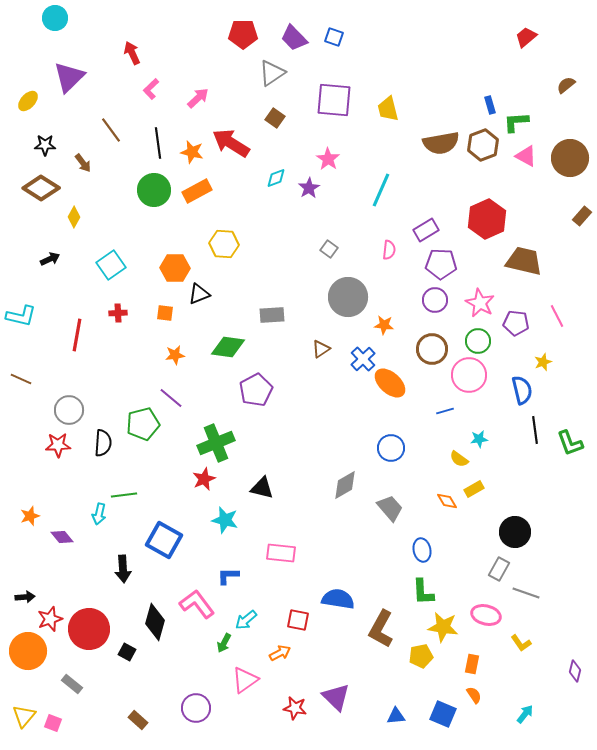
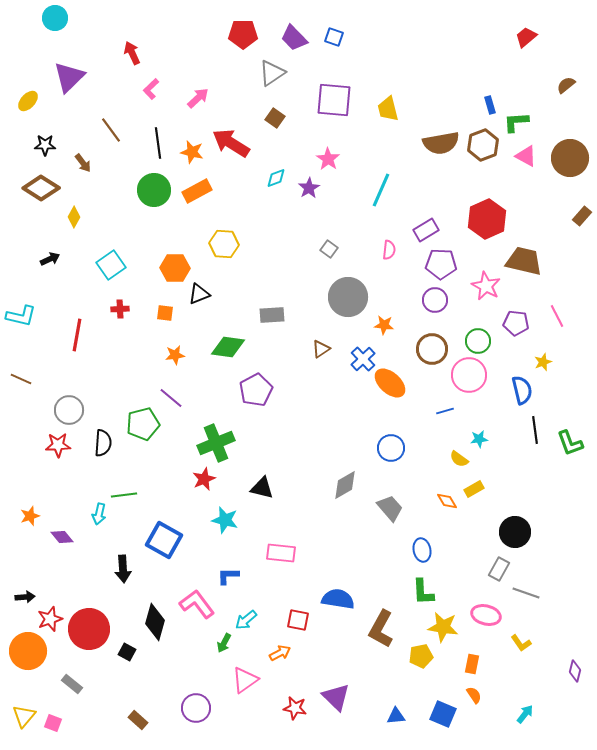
pink star at (480, 303): moved 6 px right, 17 px up
red cross at (118, 313): moved 2 px right, 4 px up
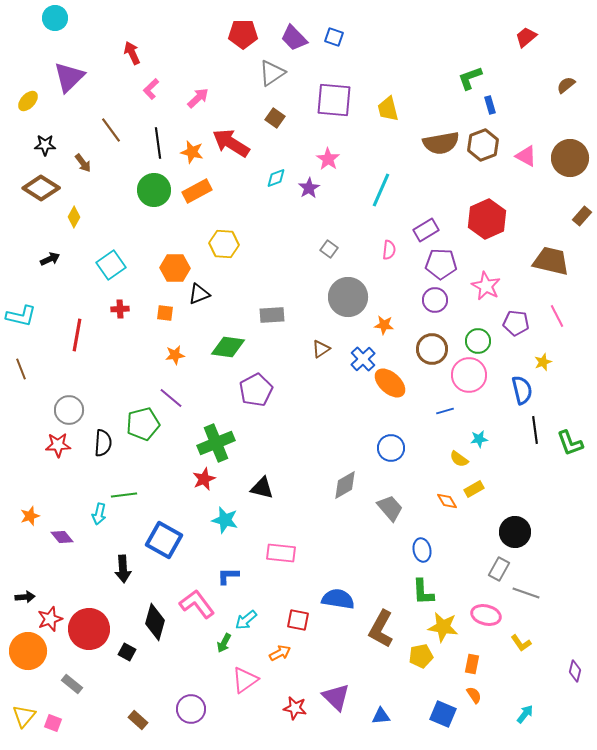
green L-shape at (516, 122): moved 46 px left, 44 px up; rotated 16 degrees counterclockwise
brown trapezoid at (524, 261): moved 27 px right
brown line at (21, 379): moved 10 px up; rotated 45 degrees clockwise
purple circle at (196, 708): moved 5 px left, 1 px down
blue triangle at (396, 716): moved 15 px left
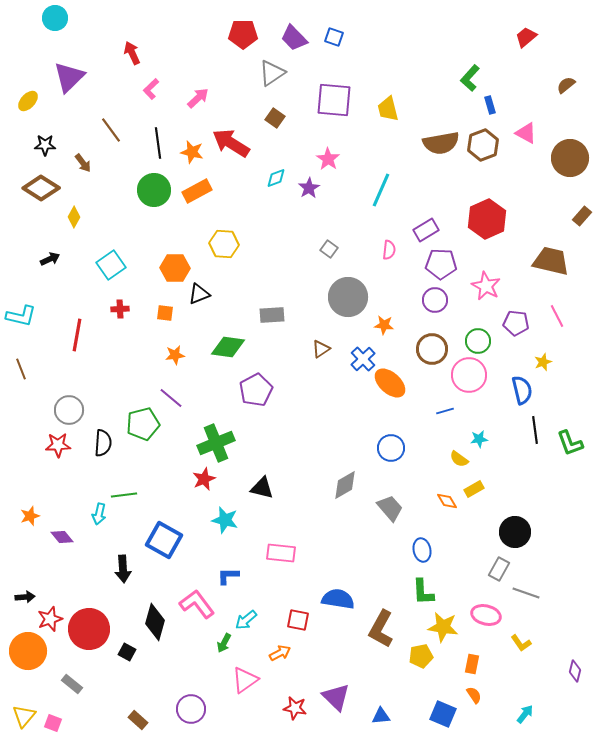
green L-shape at (470, 78): rotated 28 degrees counterclockwise
pink triangle at (526, 156): moved 23 px up
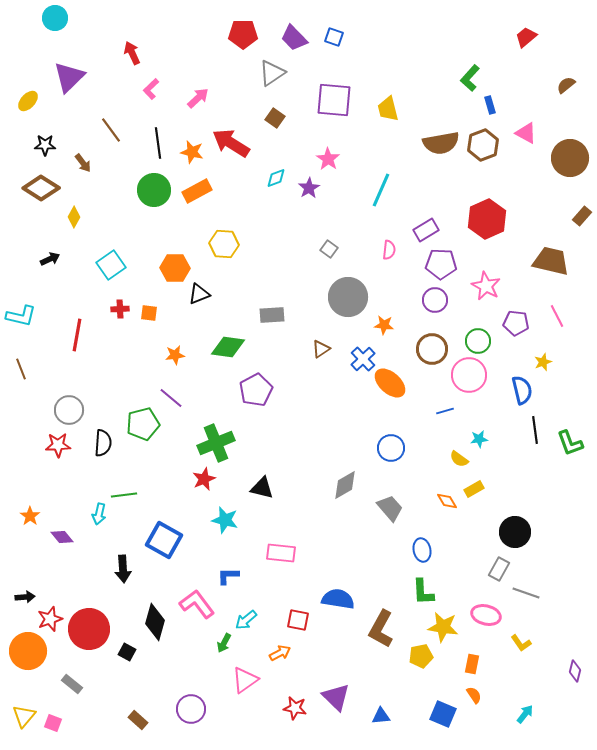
orange square at (165, 313): moved 16 px left
orange star at (30, 516): rotated 18 degrees counterclockwise
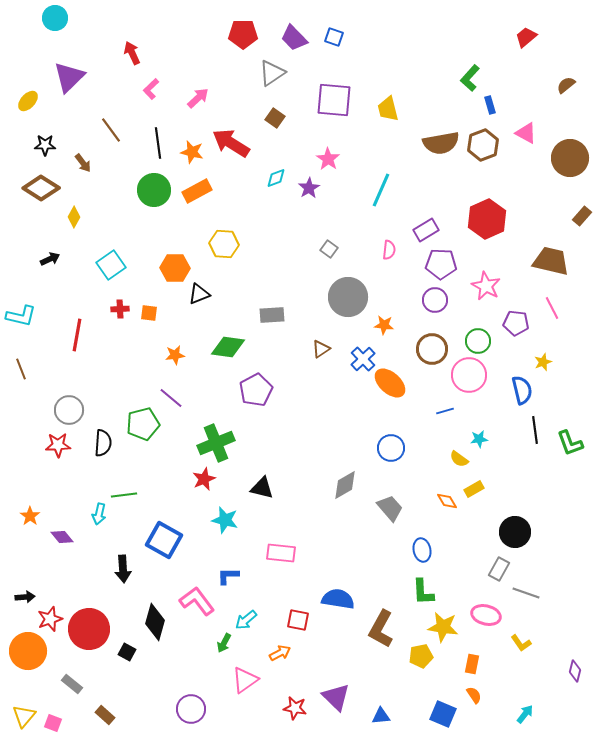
pink line at (557, 316): moved 5 px left, 8 px up
pink L-shape at (197, 604): moved 3 px up
brown rectangle at (138, 720): moved 33 px left, 5 px up
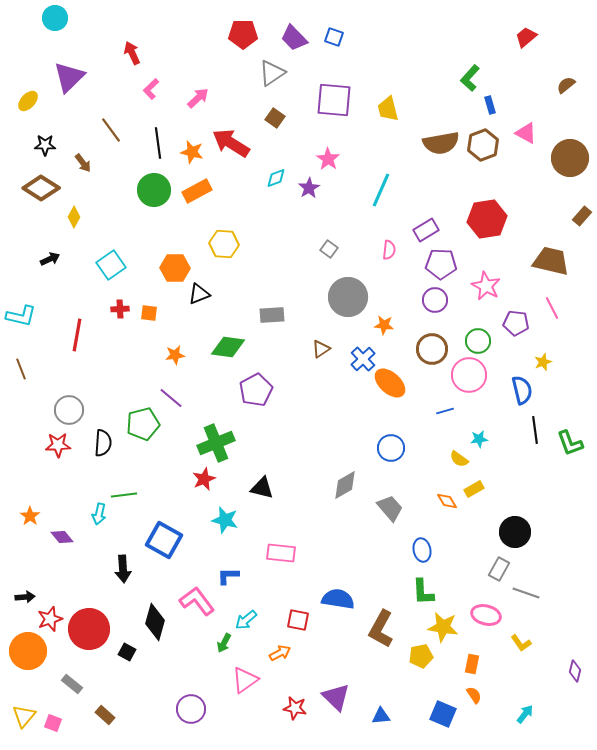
red hexagon at (487, 219): rotated 15 degrees clockwise
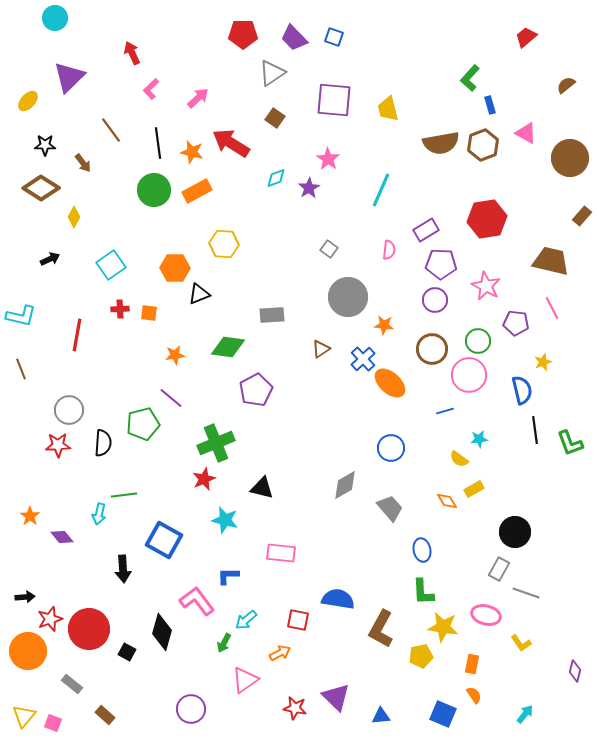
black diamond at (155, 622): moved 7 px right, 10 px down
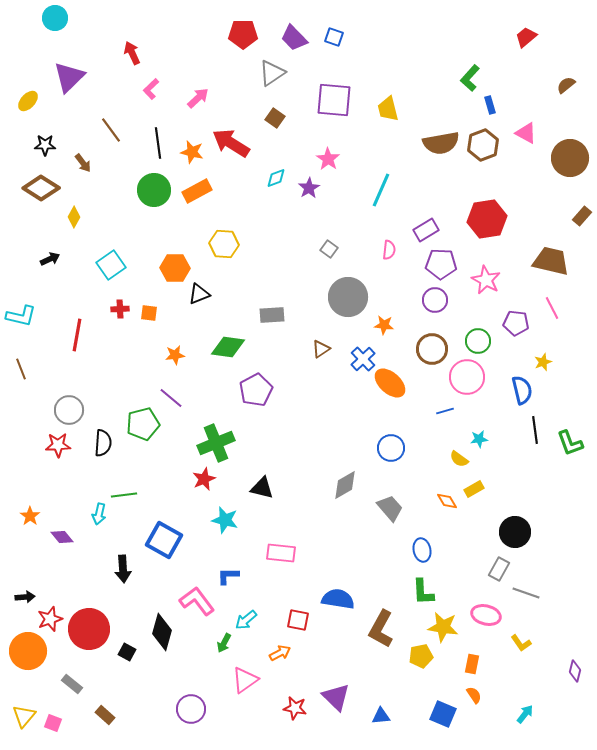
pink star at (486, 286): moved 6 px up
pink circle at (469, 375): moved 2 px left, 2 px down
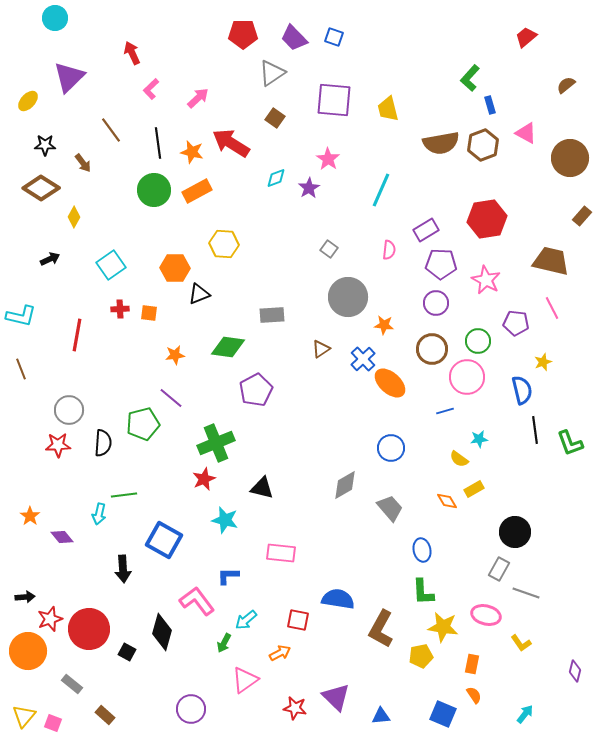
purple circle at (435, 300): moved 1 px right, 3 px down
